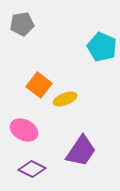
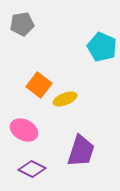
purple trapezoid: rotated 16 degrees counterclockwise
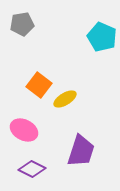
cyan pentagon: moved 10 px up
yellow ellipse: rotated 10 degrees counterclockwise
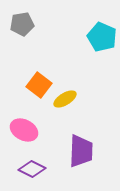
purple trapezoid: rotated 16 degrees counterclockwise
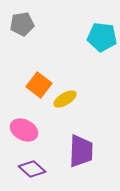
cyan pentagon: rotated 16 degrees counterclockwise
purple diamond: rotated 16 degrees clockwise
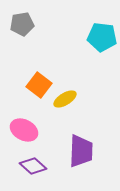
purple diamond: moved 1 px right, 3 px up
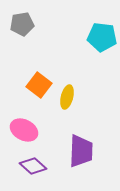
yellow ellipse: moved 2 px right, 2 px up; rotated 45 degrees counterclockwise
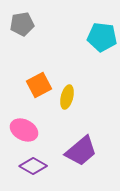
orange square: rotated 25 degrees clockwise
purple trapezoid: rotated 48 degrees clockwise
purple diamond: rotated 12 degrees counterclockwise
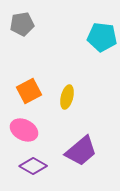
orange square: moved 10 px left, 6 px down
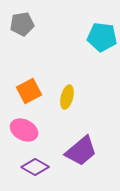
purple diamond: moved 2 px right, 1 px down
